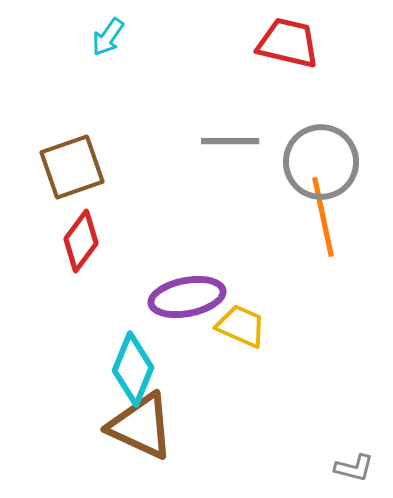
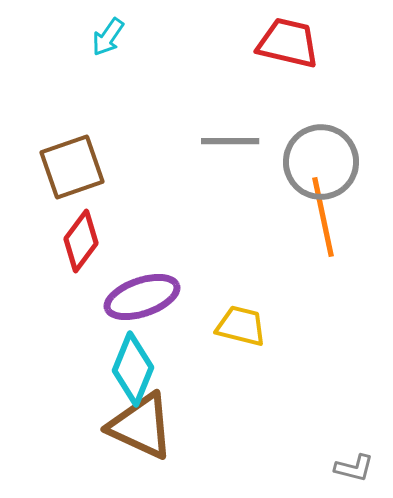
purple ellipse: moved 45 px left; rotated 8 degrees counterclockwise
yellow trapezoid: rotated 10 degrees counterclockwise
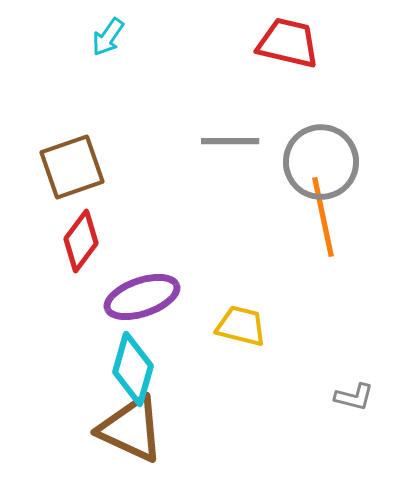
cyan diamond: rotated 6 degrees counterclockwise
brown triangle: moved 10 px left, 3 px down
gray L-shape: moved 71 px up
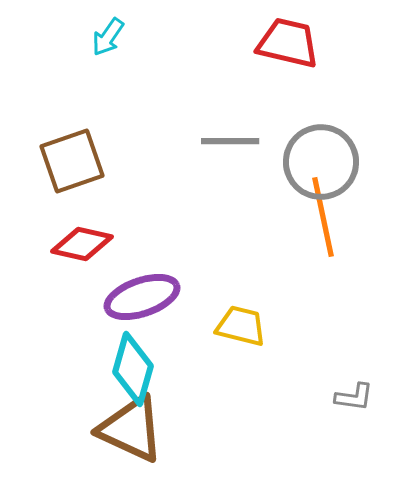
brown square: moved 6 px up
red diamond: moved 1 px right, 3 px down; rotated 66 degrees clockwise
gray L-shape: rotated 6 degrees counterclockwise
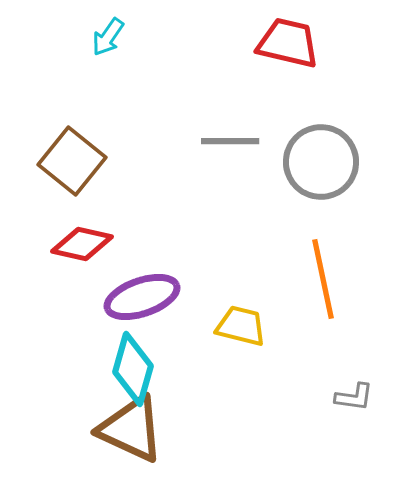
brown square: rotated 32 degrees counterclockwise
orange line: moved 62 px down
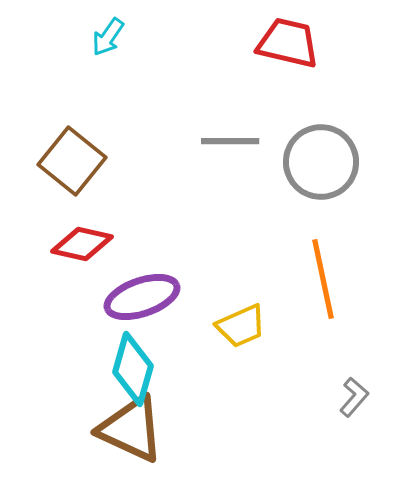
yellow trapezoid: rotated 142 degrees clockwise
gray L-shape: rotated 57 degrees counterclockwise
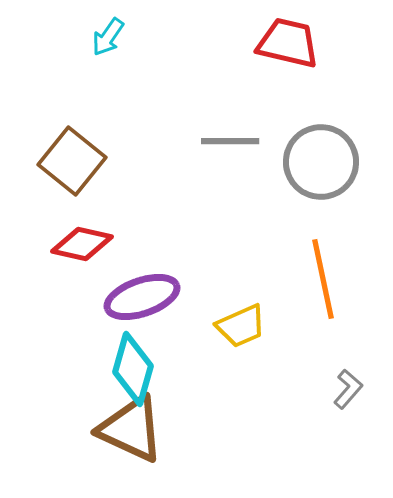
gray L-shape: moved 6 px left, 8 px up
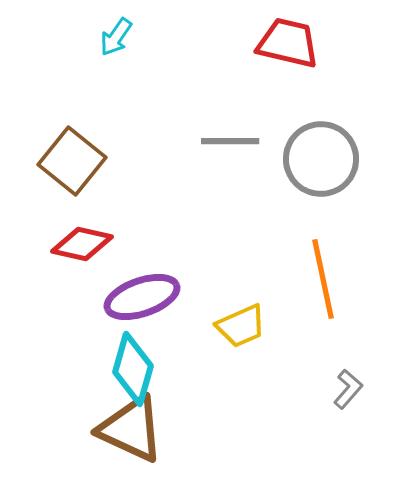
cyan arrow: moved 8 px right
gray circle: moved 3 px up
